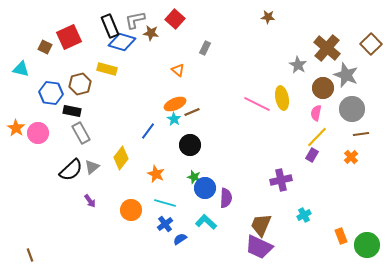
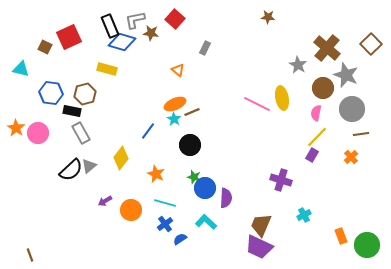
brown hexagon at (80, 84): moved 5 px right, 10 px down
gray triangle at (92, 167): moved 3 px left, 1 px up
purple cross at (281, 180): rotated 30 degrees clockwise
purple arrow at (90, 201): moved 15 px right; rotated 96 degrees clockwise
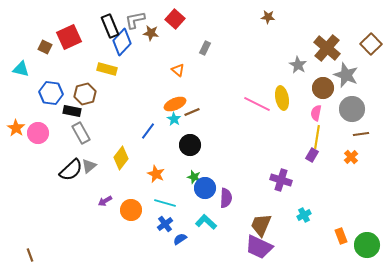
blue diamond at (122, 42): rotated 64 degrees counterclockwise
yellow line at (317, 137): rotated 35 degrees counterclockwise
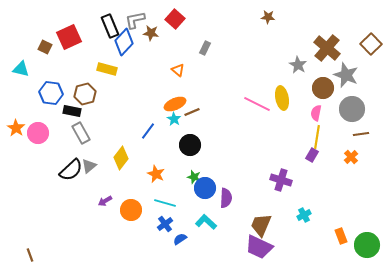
blue diamond at (122, 42): moved 2 px right
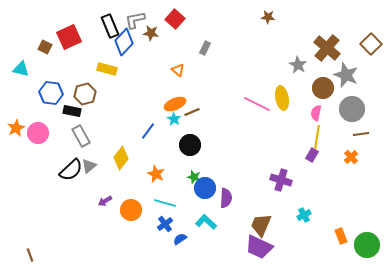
orange star at (16, 128): rotated 12 degrees clockwise
gray rectangle at (81, 133): moved 3 px down
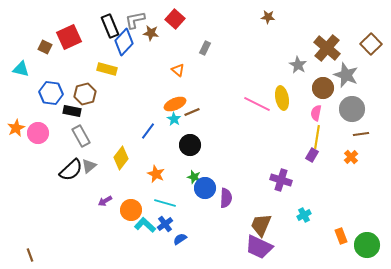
cyan L-shape at (206, 222): moved 61 px left, 3 px down
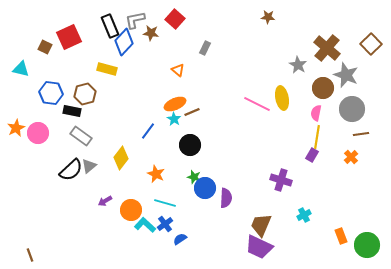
gray rectangle at (81, 136): rotated 25 degrees counterclockwise
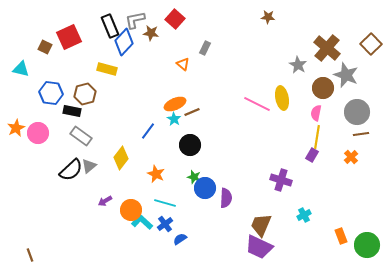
orange triangle at (178, 70): moved 5 px right, 6 px up
gray circle at (352, 109): moved 5 px right, 3 px down
cyan L-shape at (145, 225): moved 3 px left, 3 px up
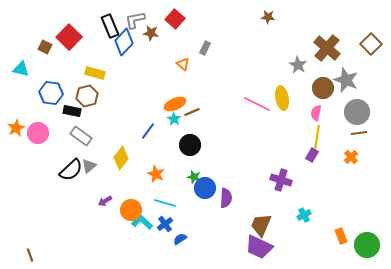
red square at (69, 37): rotated 20 degrees counterclockwise
yellow rectangle at (107, 69): moved 12 px left, 4 px down
gray star at (346, 75): moved 5 px down
brown hexagon at (85, 94): moved 2 px right, 2 px down
brown line at (361, 134): moved 2 px left, 1 px up
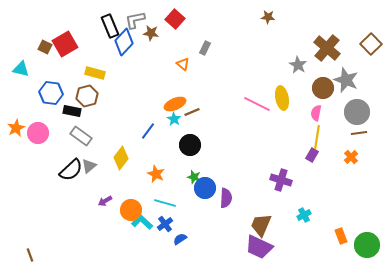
red square at (69, 37): moved 4 px left, 7 px down; rotated 15 degrees clockwise
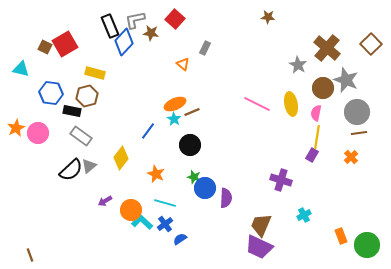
yellow ellipse at (282, 98): moved 9 px right, 6 px down
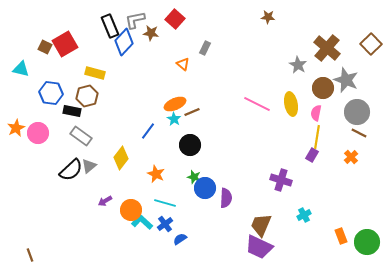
brown line at (359, 133): rotated 35 degrees clockwise
green circle at (367, 245): moved 3 px up
